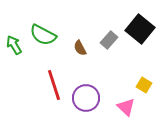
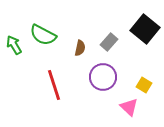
black square: moved 5 px right
gray rectangle: moved 2 px down
brown semicircle: rotated 140 degrees counterclockwise
purple circle: moved 17 px right, 21 px up
pink triangle: moved 3 px right
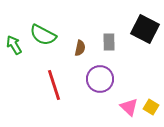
black square: rotated 12 degrees counterclockwise
gray rectangle: rotated 42 degrees counterclockwise
purple circle: moved 3 px left, 2 px down
yellow square: moved 7 px right, 22 px down
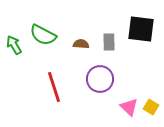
black square: moved 4 px left; rotated 20 degrees counterclockwise
brown semicircle: moved 1 px right, 4 px up; rotated 98 degrees counterclockwise
red line: moved 2 px down
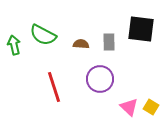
green arrow: rotated 18 degrees clockwise
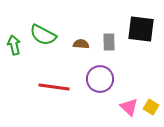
red line: rotated 64 degrees counterclockwise
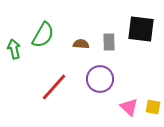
green semicircle: rotated 88 degrees counterclockwise
green arrow: moved 4 px down
red line: rotated 56 degrees counterclockwise
yellow square: moved 2 px right; rotated 21 degrees counterclockwise
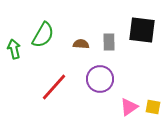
black square: moved 1 px right, 1 px down
pink triangle: rotated 42 degrees clockwise
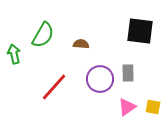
black square: moved 2 px left, 1 px down
gray rectangle: moved 19 px right, 31 px down
green arrow: moved 5 px down
pink triangle: moved 2 px left
